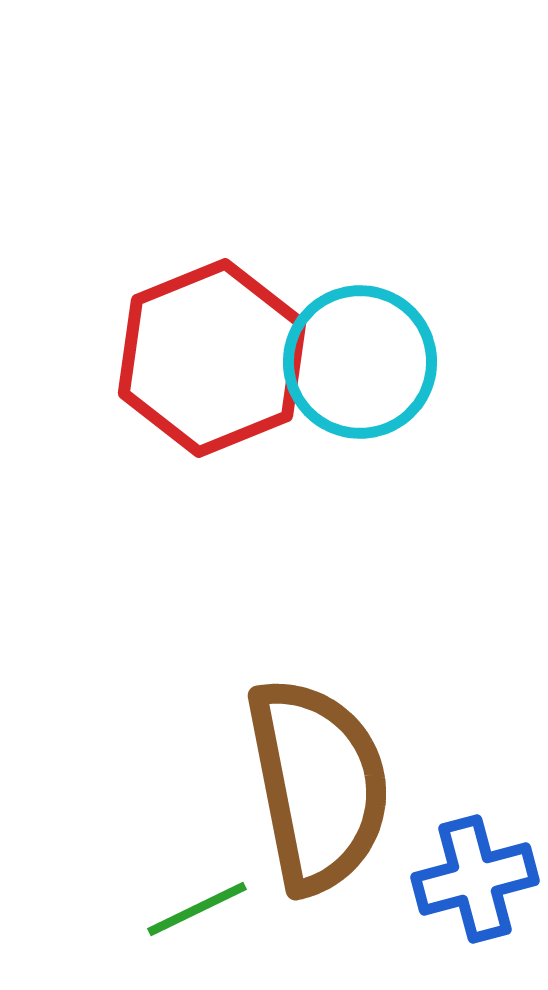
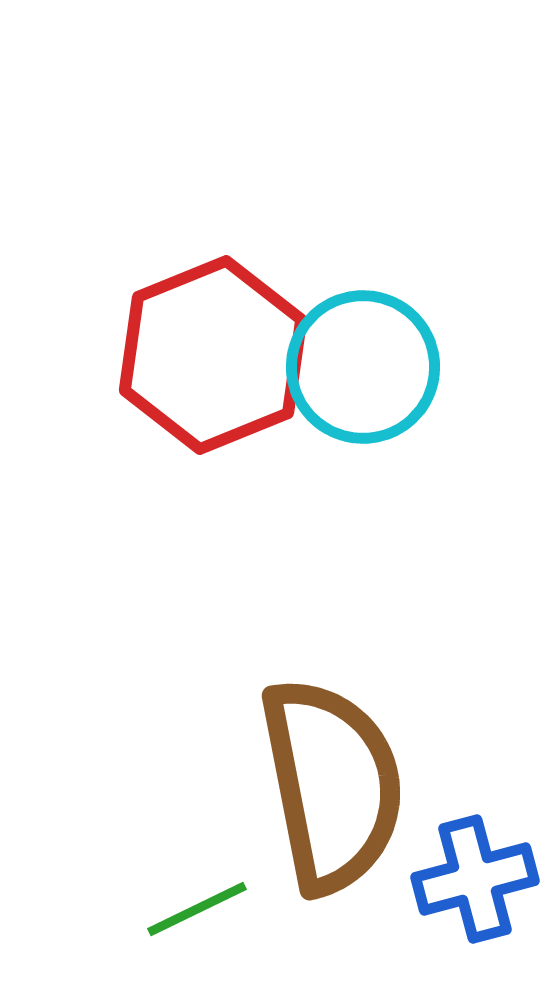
red hexagon: moved 1 px right, 3 px up
cyan circle: moved 3 px right, 5 px down
brown semicircle: moved 14 px right
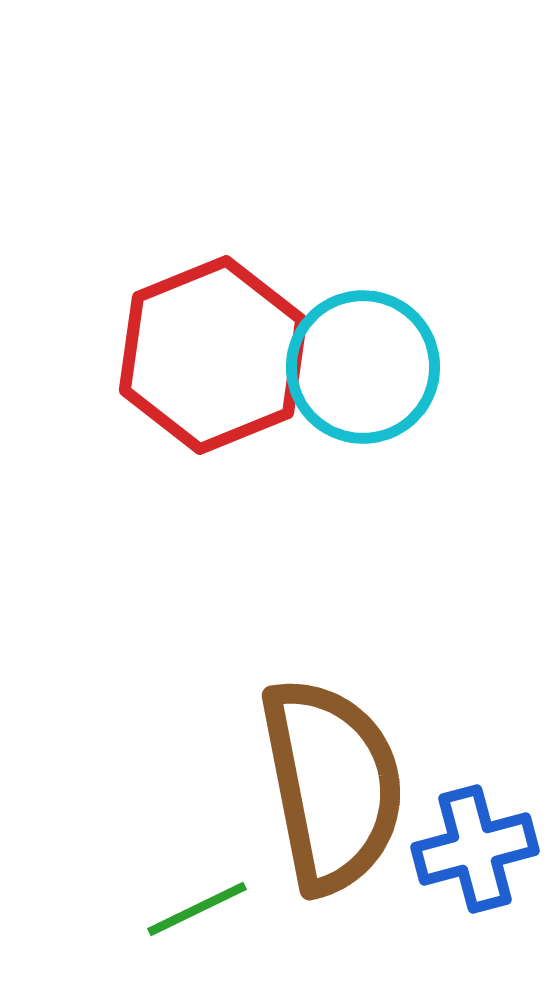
blue cross: moved 30 px up
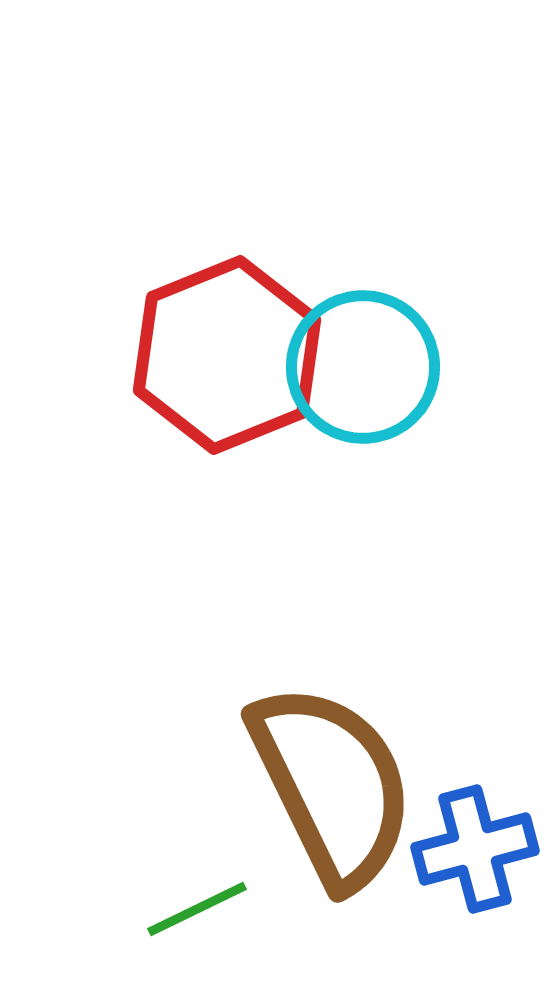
red hexagon: moved 14 px right
brown semicircle: rotated 15 degrees counterclockwise
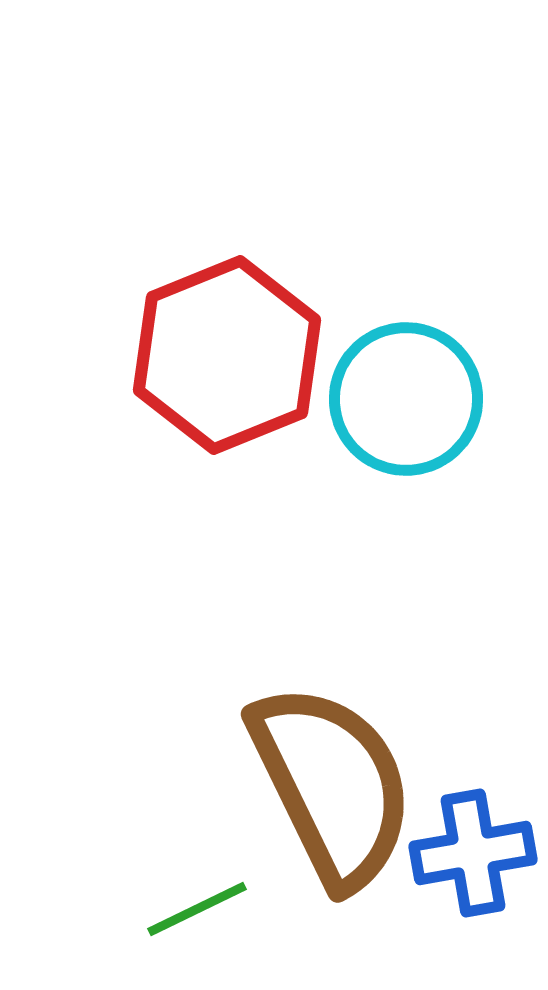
cyan circle: moved 43 px right, 32 px down
blue cross: moved 2 px left, 4 px down; rotated 5 degrees clockwise
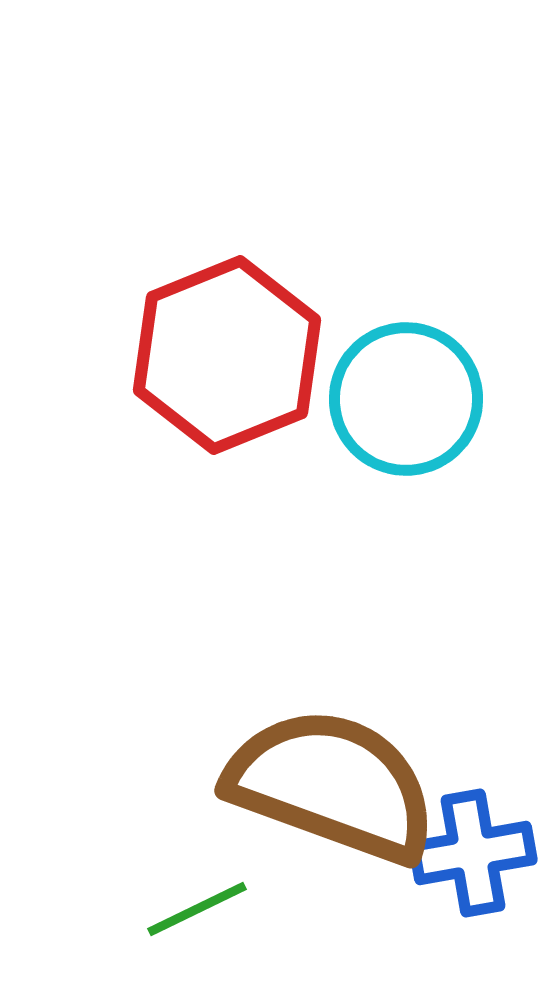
brown semicircle: rotated 44 degrees counterclockwise
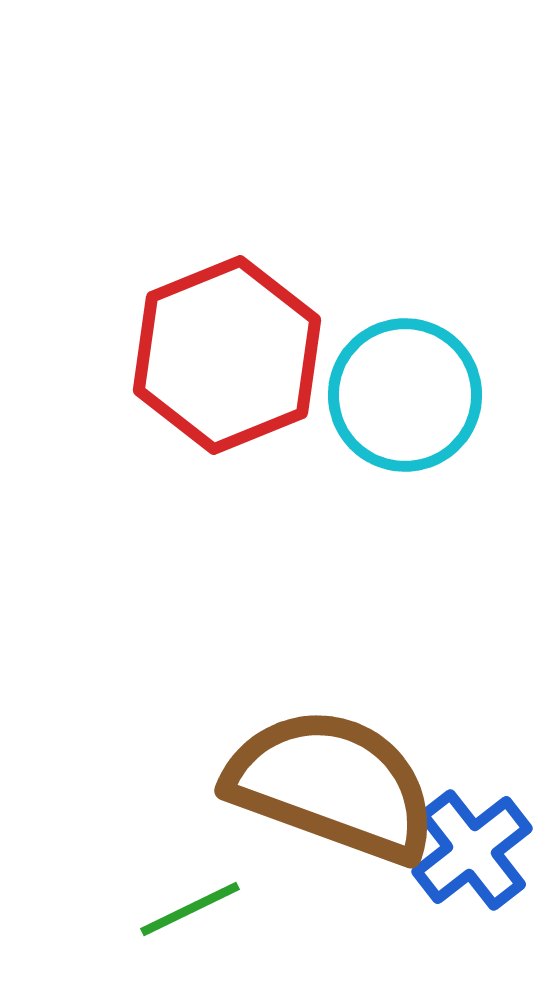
cyan circle: moved 1 px left, 4 px up
blue cross: moved 1 px left, 3 px up; rotated 28 degrees counterclockwise
green line: moved 7 px left
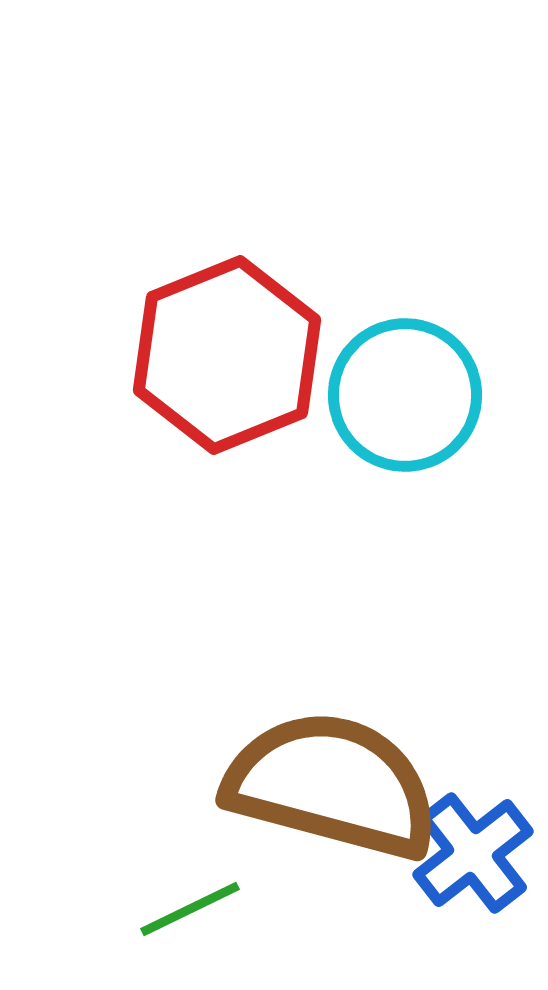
brown semicircle: rotated 5 degrees counterclockwise
blue cross: moved 1 px right, 3 px down
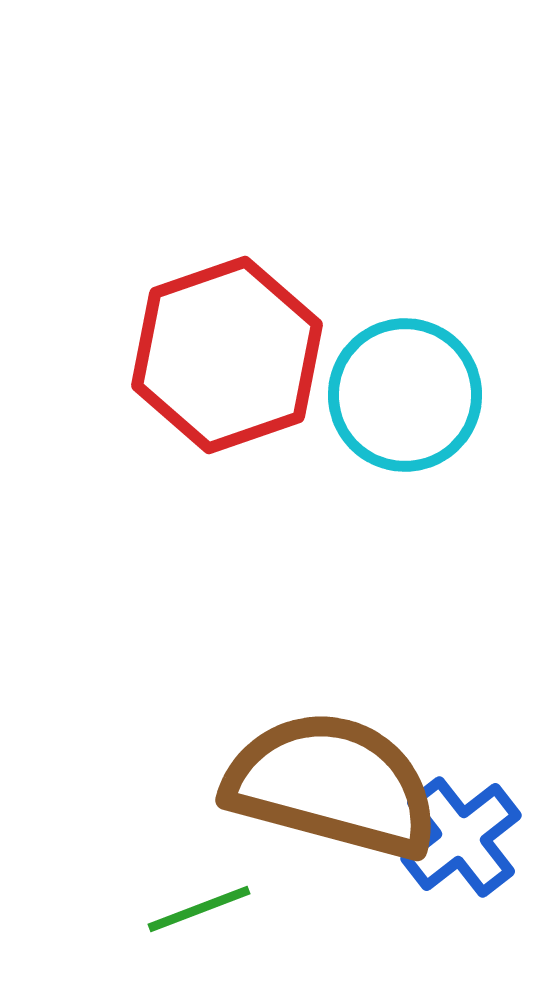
red hexagon: rotated 3 degrees clockwise
blue cross: moved 12 px left, 16 px up
green line: moved 9 px right; rotated 5 degrees clockwise
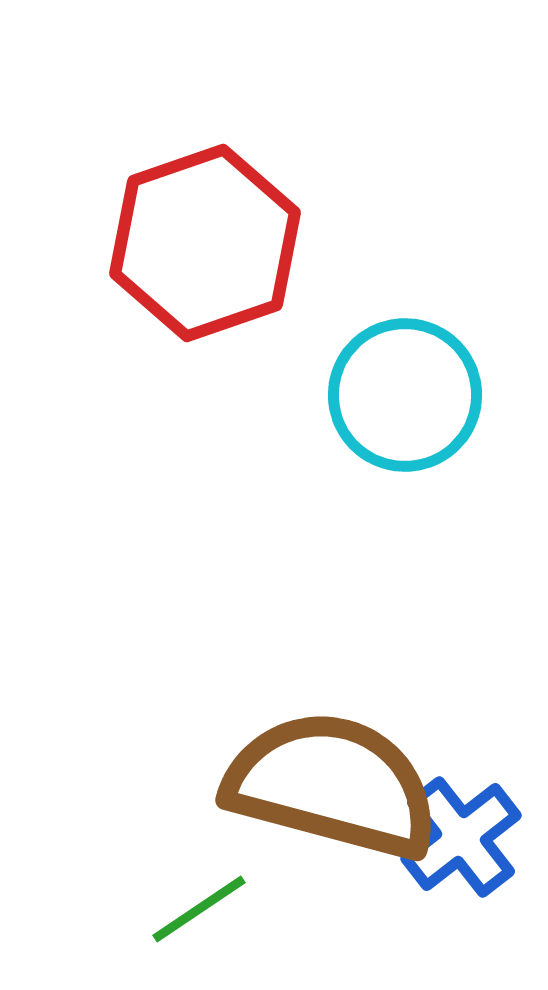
red hexagon: moved 22 px left, 112 px up
green line: rotated 13 degrees counterclockwise
